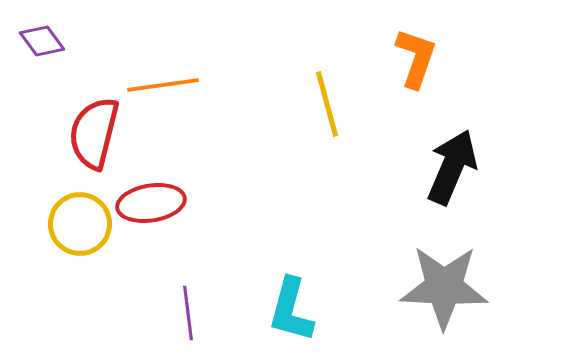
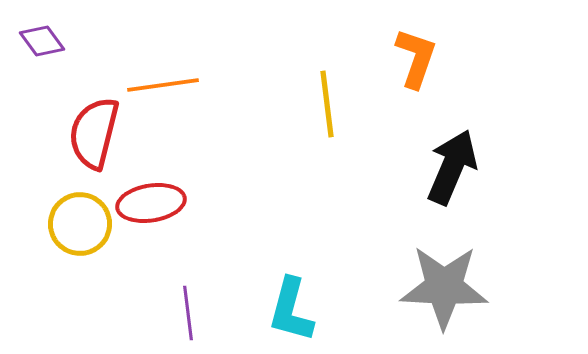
yellow line: rotated 8 degrees clockwise
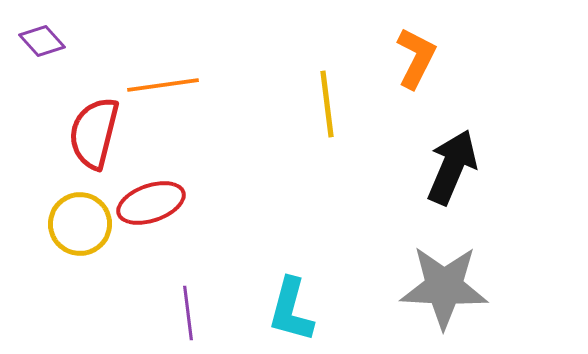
purple diamond: rotated 6 degrees counterclockwise
orange L-shape: rotated 8 degrees clockwise
red ellipse: rotated 10 degrees counterclockwise
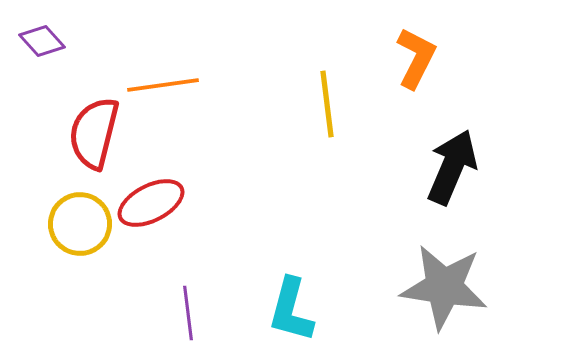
red ellipse: rotated 8 degrees counterclockwise
gray star: rotated 6 degrees clockwise
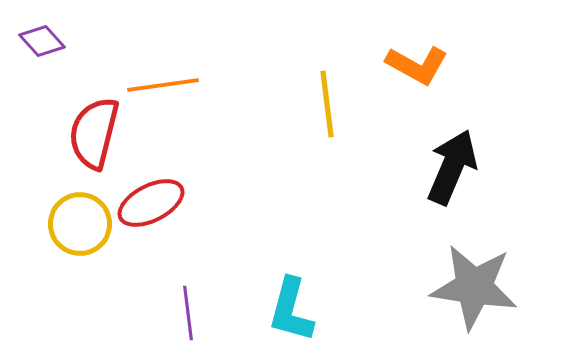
orange L-shape: moved 1 px right, 7 px down; rotated 92 degrees clockwise
gray star: moved 30 px right
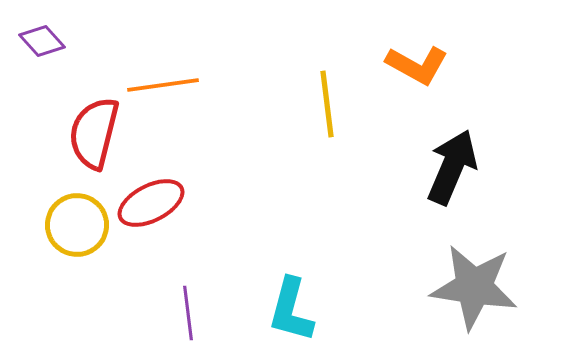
yellow circle: moved 3 px left, 1 px down
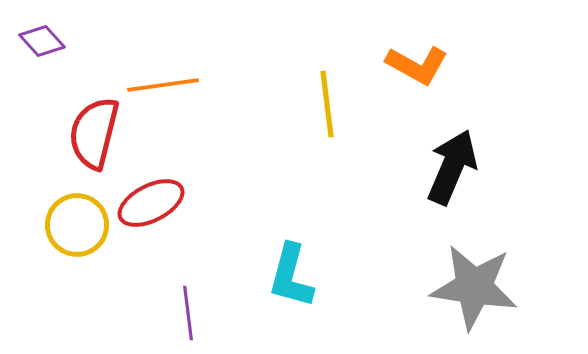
cyan L-shape: moved 34 px up
